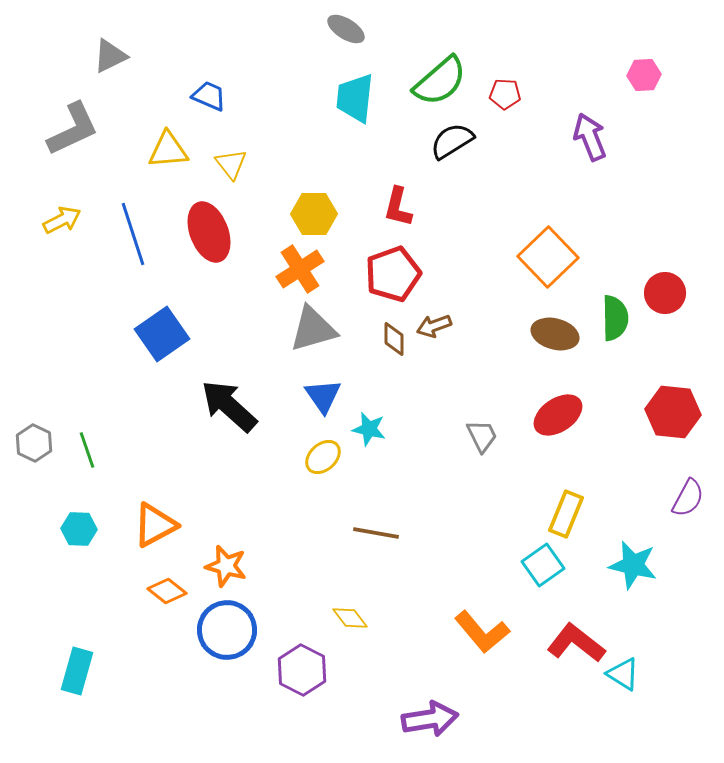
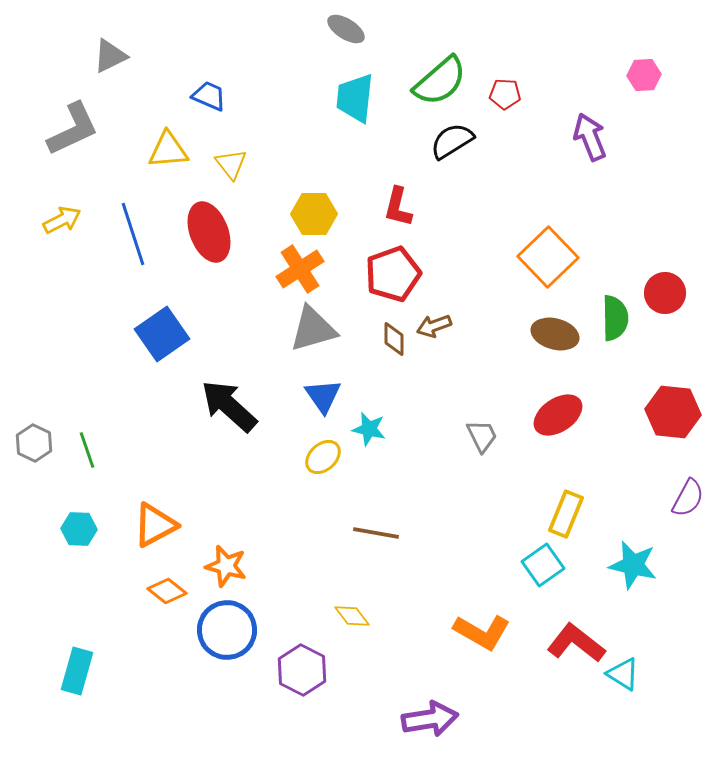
yellow diamond at (350, 618): moved 2 px right, 2 px up
orange L-shape at (482, 632): rotated 20 degrees counterclockwise
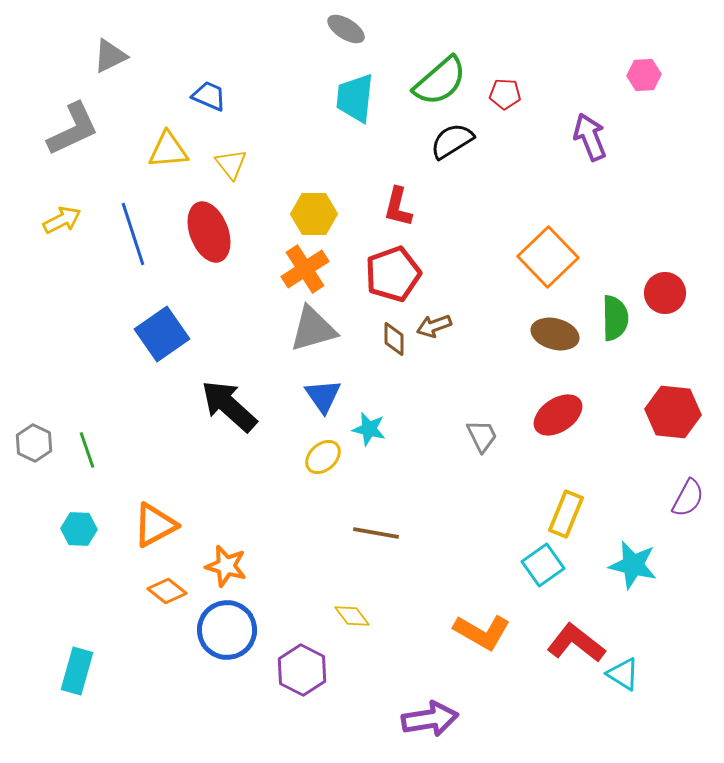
orange cross at (300, 269): moved 5 px right
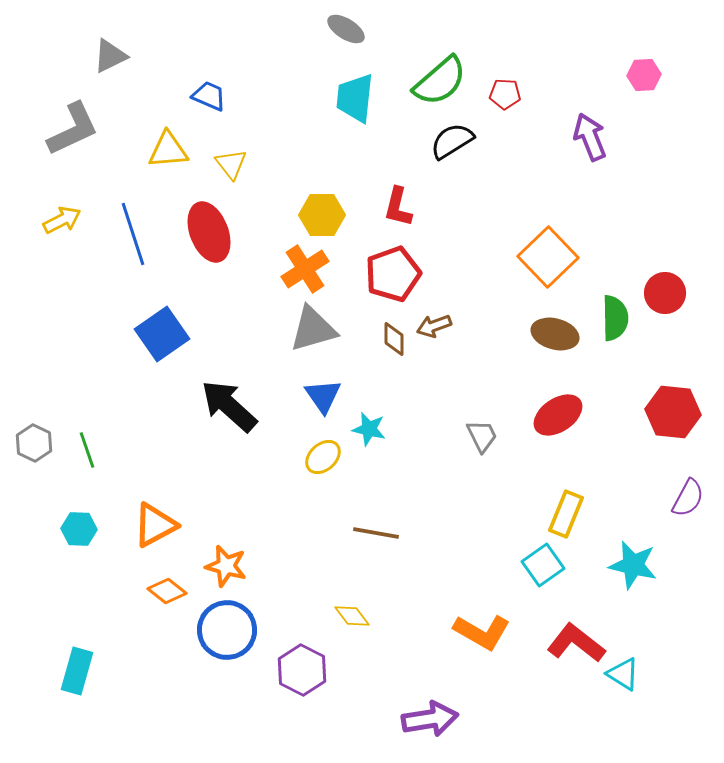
yellow hexagon at (314, 214): moved 8 px right, 1 px down
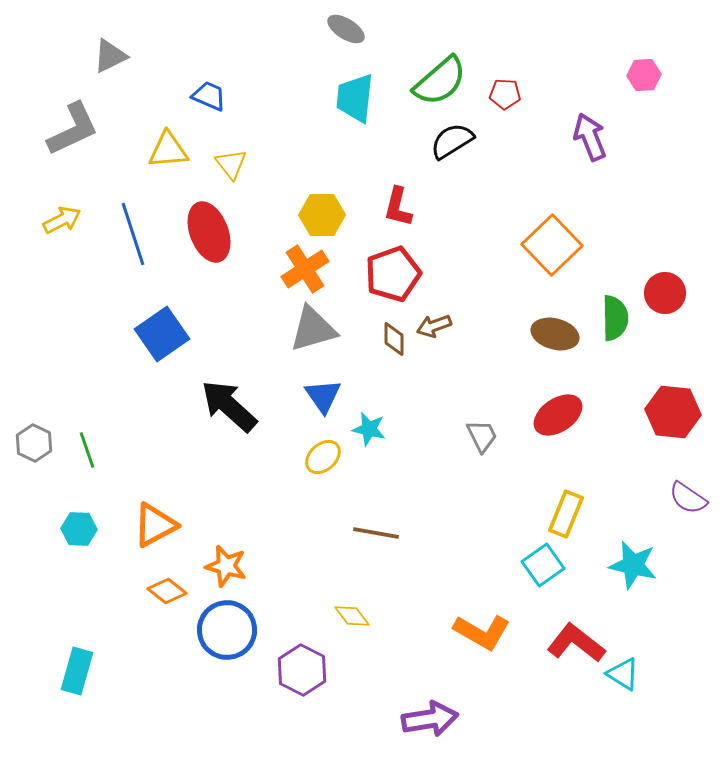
orange square at (548, 257): moved 4 px right, 12 px up
purple semicircle at (688, 498): rotated 96 degrees clockwise
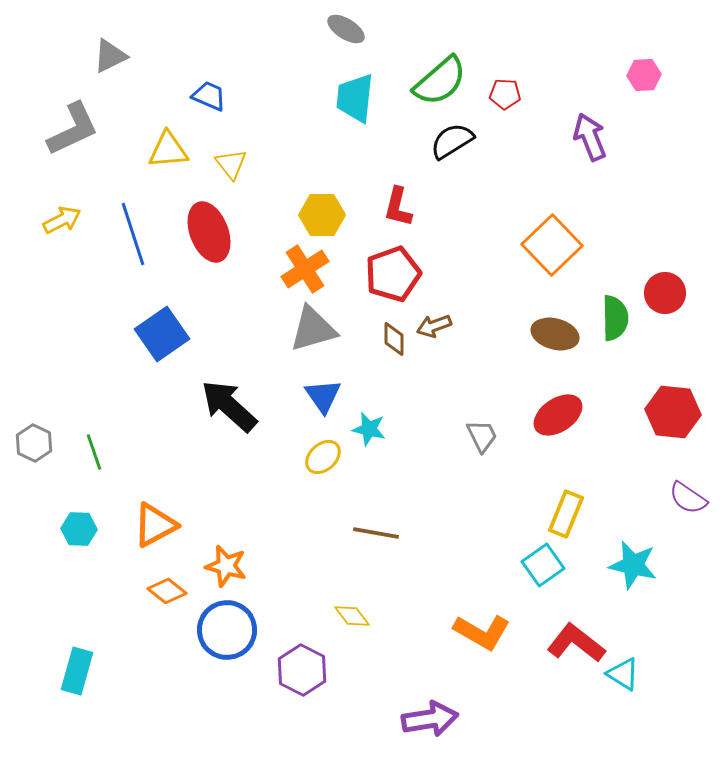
green line at (87, 450): moved 7 px right, 2 px down
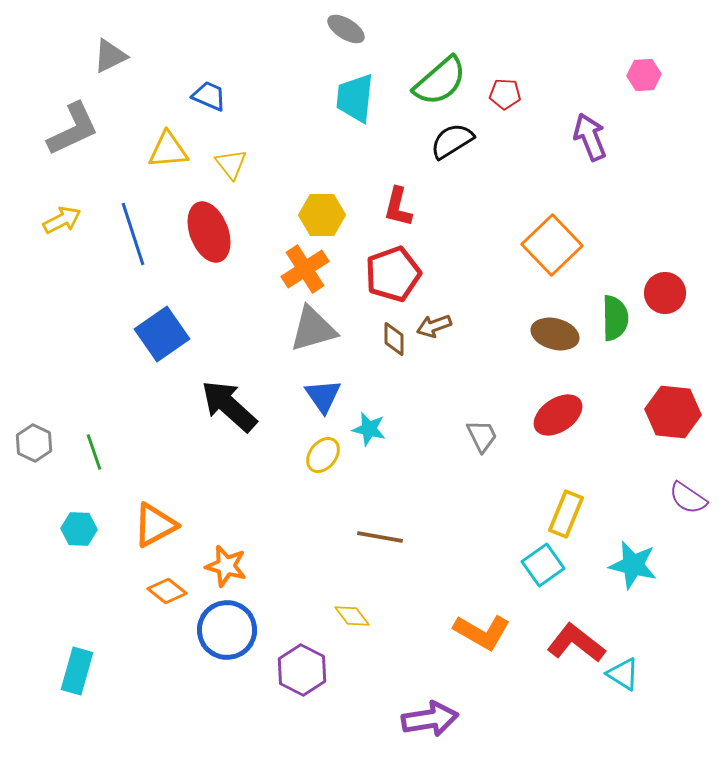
yellow ellipse at (323, 457): moved 2 px up; rotated 9 degrees counterclockwise
brown line at (376, 533): moved 4 px right, 4 px down
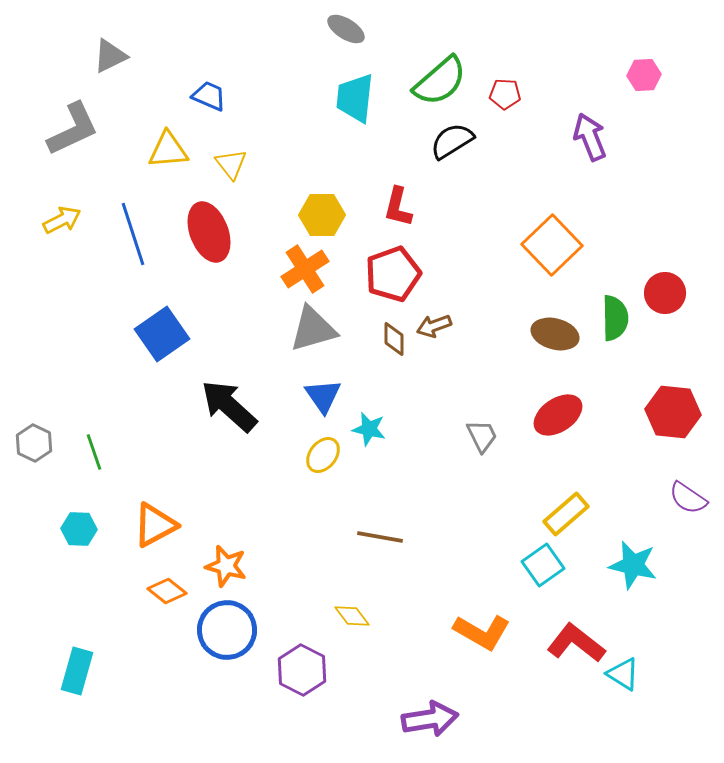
yellow rectangle at (566, 514): rotated 27 degrees clockwise
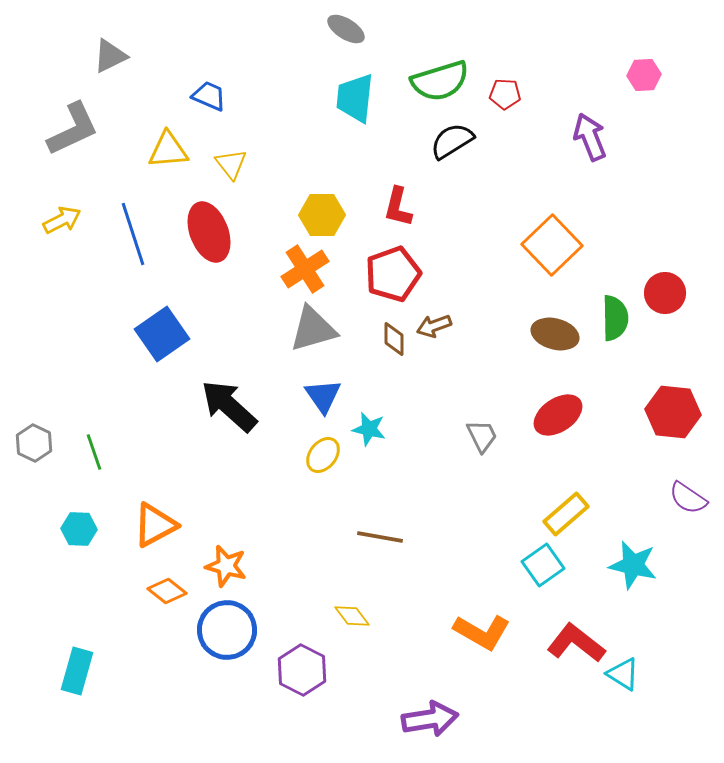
green semicircle at (440, 81): rotated 24 degrees clockwise
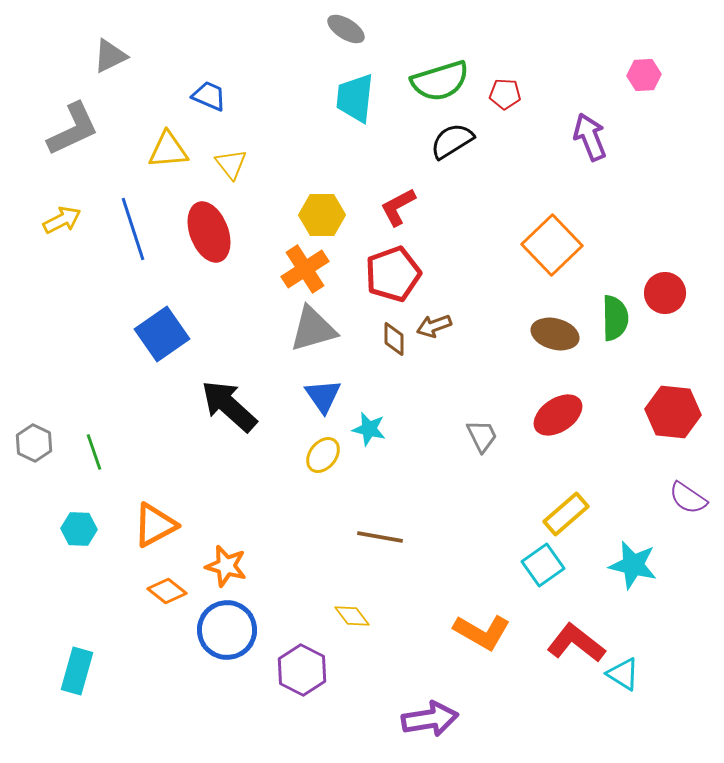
red L-shape at (398, 207): rotated 48 degrees clockwise
blue line at (133, 234): moved 5 px up
